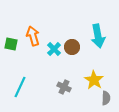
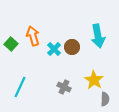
green square: rotated 32 degrees clockwise
gray semicircle: moved 1 px left, 1 px down
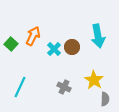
orange arrow: rotated 42 degrees clockwise
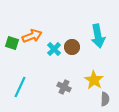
orange arrow: moved 1 px left; rotated 42 degrees clockwise
green square: moved 1 px right, 1 px up; rotated 24 degrees counterclockwise
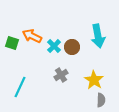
orange arrow: rotated 132 degrees counterclockwise
cyan cross: moved 3 px up
gray cross: moved 3 px left, 12 px up; rotated 32 degrees clockwise
gray semicircle: moved 4 px left, 1 px down
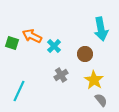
cyan arrow: moved 3 px right, 7 px up
brown circle: moved 13 px right, 7 px down
cyan line: moved 1 px left, 4 px down
gray semicircle: rotated 40 degrees counterclockwise
